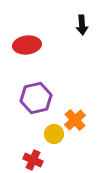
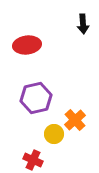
black arrow: moved 1 px right, 1 px up
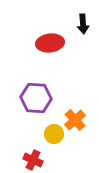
red ellipse: moved 23 px right, 2 px up
purple hexagon: rotated 16 degrees clockwise
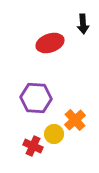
red ellipse: rotated 12 degrees counterclockwise
red cross: moved 14 px up
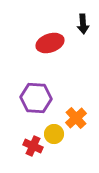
orange cross: moved 1 px right, 2 px up
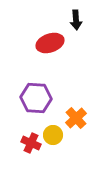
black arrow: moved 7 px left, 4 px up
yellow circle: moved 1 px left, 1 px down
red cross: moved 2 px left, 3 px up
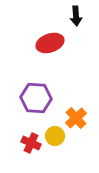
black arrow: moved 4 px up
yellow circle: moved 2 px right, 1 px down
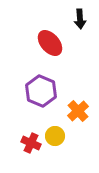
black arrow: moved 4 px right, 3 px down
red ellipse: rotated 68 degrees clockwise
purple hexagon: moved 5 px right, 7 px up; rotated 20 degrees clockwise
orange cross: moved 2 px right, 7 px up
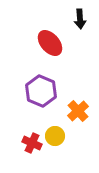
red cross: moved 1 px right
